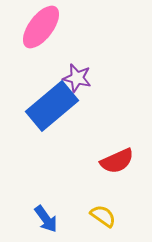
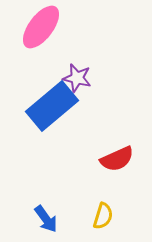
red semicircle: moved 2 px up
yellow semicircle: rotated 72 degrees clockwise
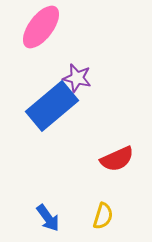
blue arrow: moved 2 px right, 1 px up
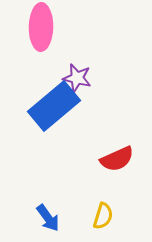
pink ellipse: rotated 36 degrees counterclockwise
blue rectangle: moved 2 px right
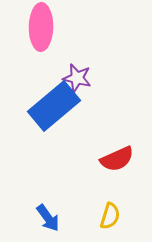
yellow semicircle: moved 7 px right
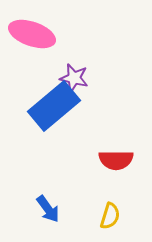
pink ellipse: moved 9 px left, 7 px down; rotated 72 degrees counterclockwise
purple star: moved 3 px left
red semicircle: moved 1 px left, 1 px down; rotated 24 degrees clockwise
blue arrow: moved 9 px up
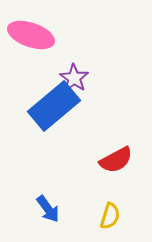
pink ellipse: moved 1 px left, 1 px down
purple star: rotated 20 degrees clockwise
red semicircle: rotated 28 degrees counterclockwise
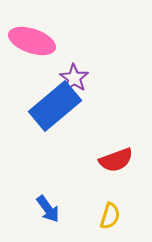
pink ellipse: moved 1 px right, 6 px down
blue rectangle: moved 1 px right
red semicircle: rotated 8 degrees clockwise
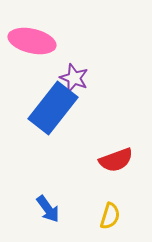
pink ellipse: rotated 6 degrees counterclockwise
purple star: rotated 12 degrees counterclockwise
blue rectangle: moved 2 px left, 2 px down; rotated 12 degrees counterclockwise
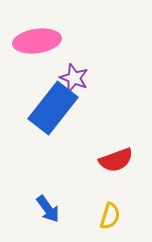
pink ellipse: moved 5 px right; rotated 21 degrees counterclockwise
